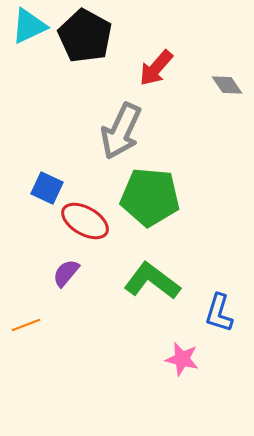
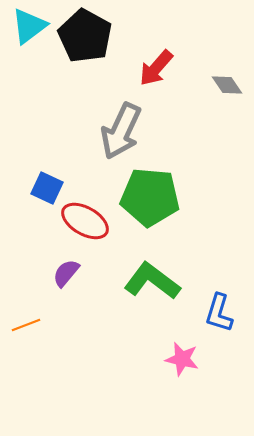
cyan triangle: rotated 12 degrees counterclockwise
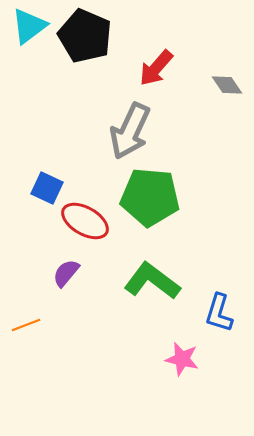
black pentagon: rotated 6 degrees counterclockwise
gray arrow: moved 9 px right
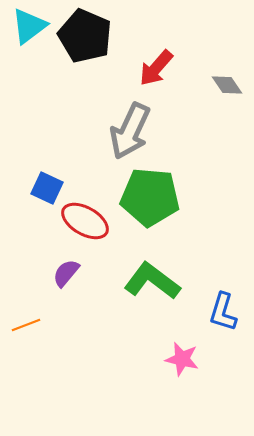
blue L-shape: moved 4 px right, 1 px up
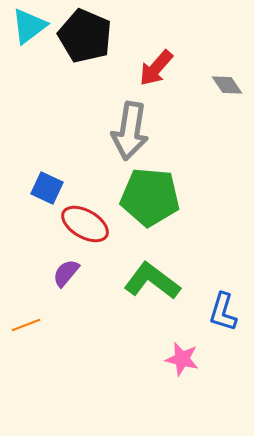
gray arrow: rotated 16 degrees counterclockwise
red ellipse: moved 3 px down
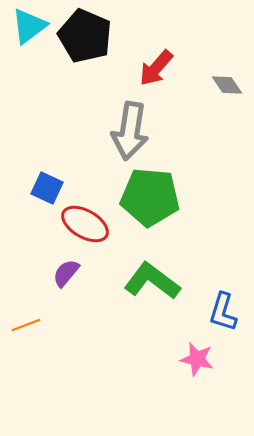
pink star: moved 15 px right
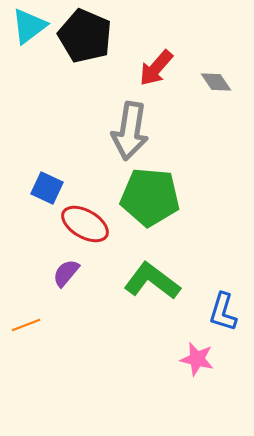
gray diamond: moved 11 px left, 3 px up
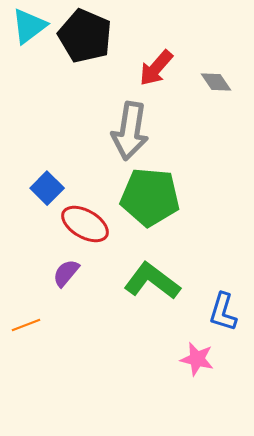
blue square: rotated 20 degrees clockwise
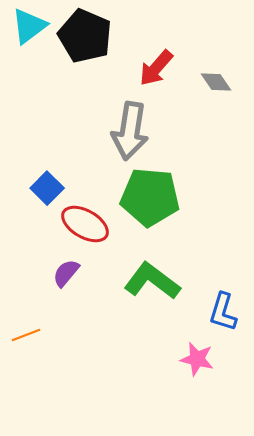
orange line: moved 10 px down
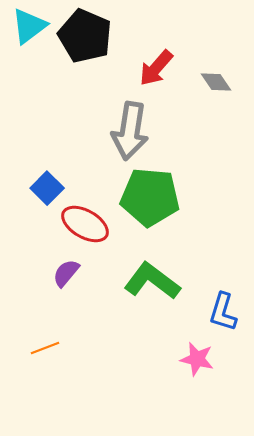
orange line: moved 19 px right, 13 px down
